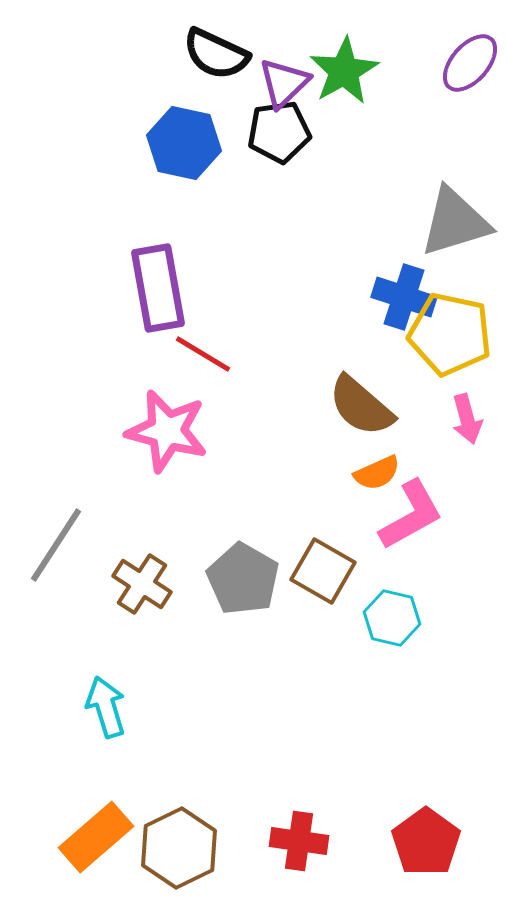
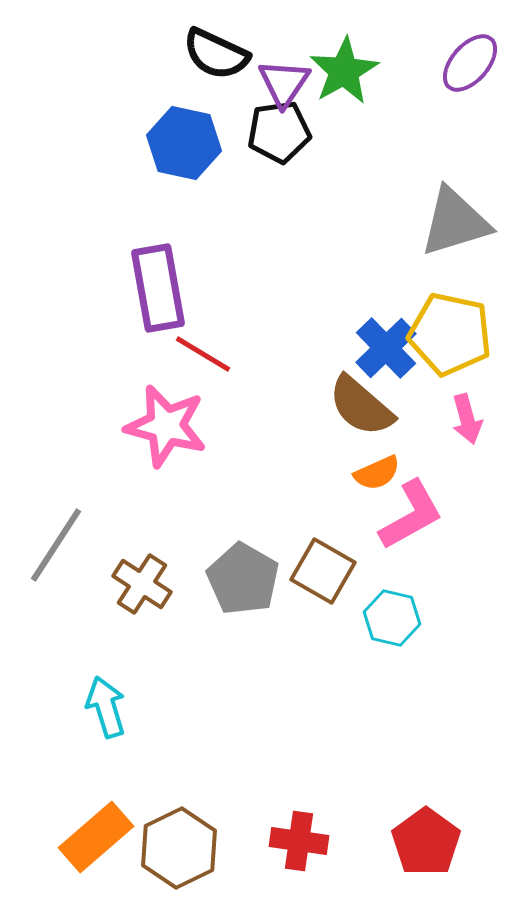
purple triangle: rotated 12 degrees counterclockwise
blue cross: moved 18 px left, 51 px down; rotated 28 degrees clockwise
pink star: moved 1 px left, 5 px up
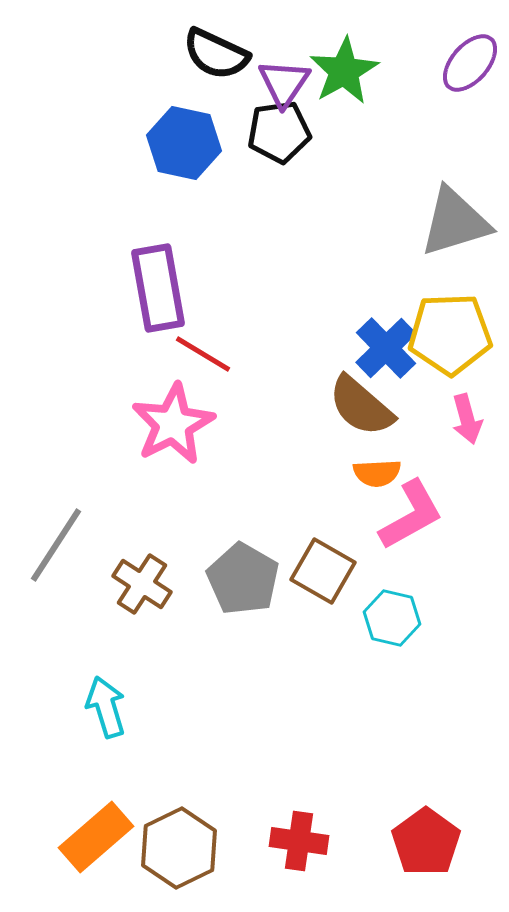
yellow pentagon: rotated 14 degrees counterclockwise
pink star: moved 7 px right, 2 px up; rotated 30 degrees clockwise
orange semicircle: rotated 21 degrees clockwise
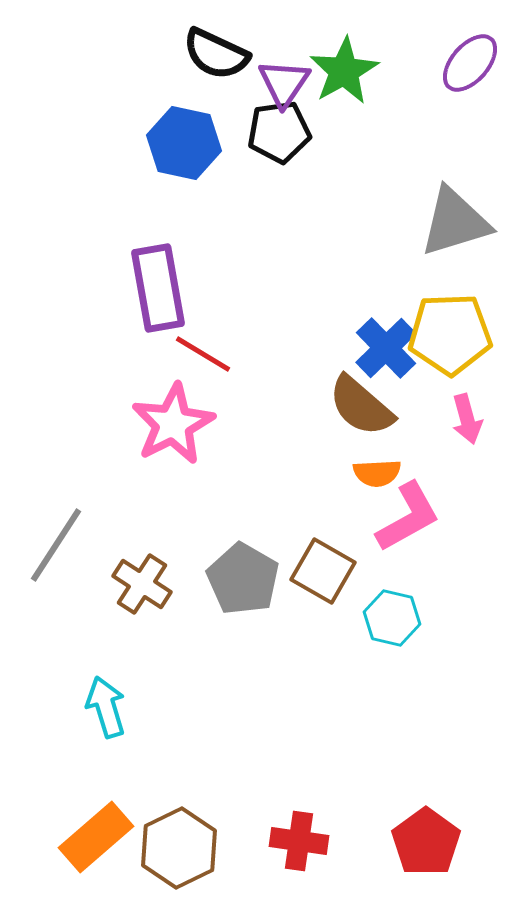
pink L-shape: moved 3 px left, 2 px down
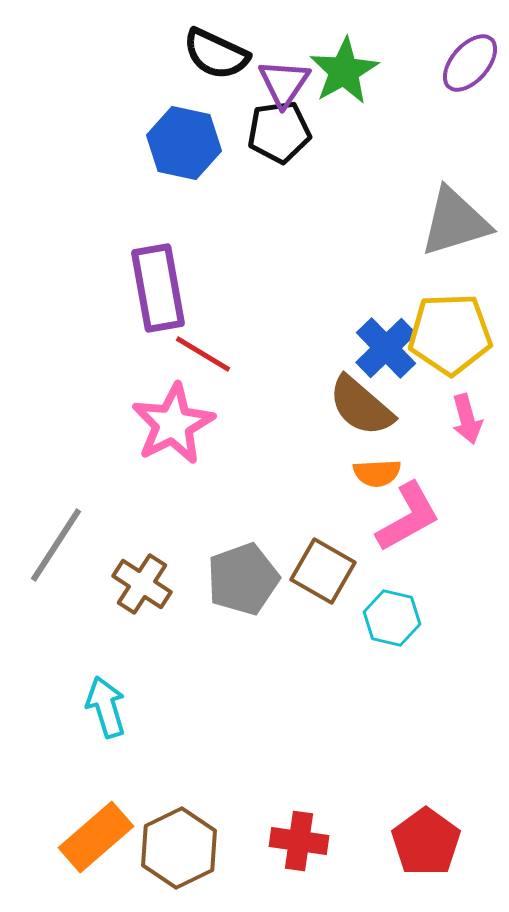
gray pentagon: rotated 22 degrees clockwise
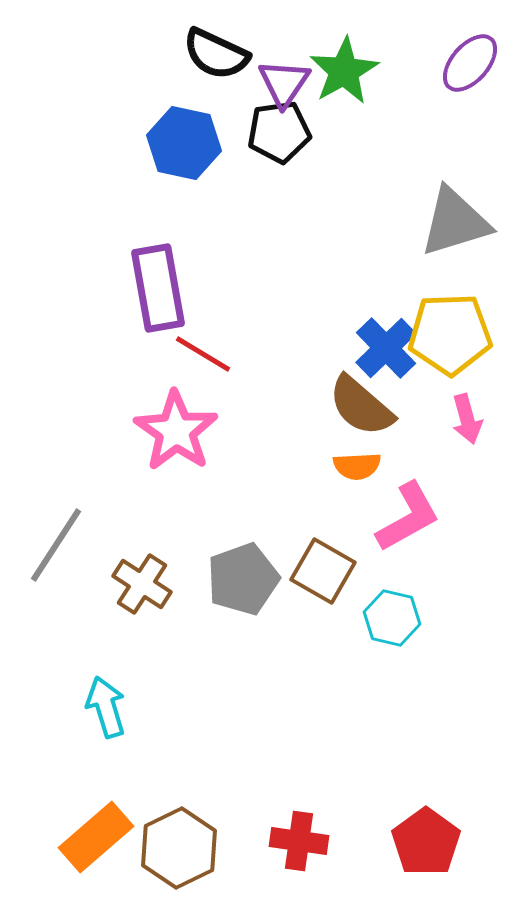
pink star: moved 3 px right, 7 px down; rotated 10 degrees counterclockwise
orange semicircle: moved 20 px left, 7 px up
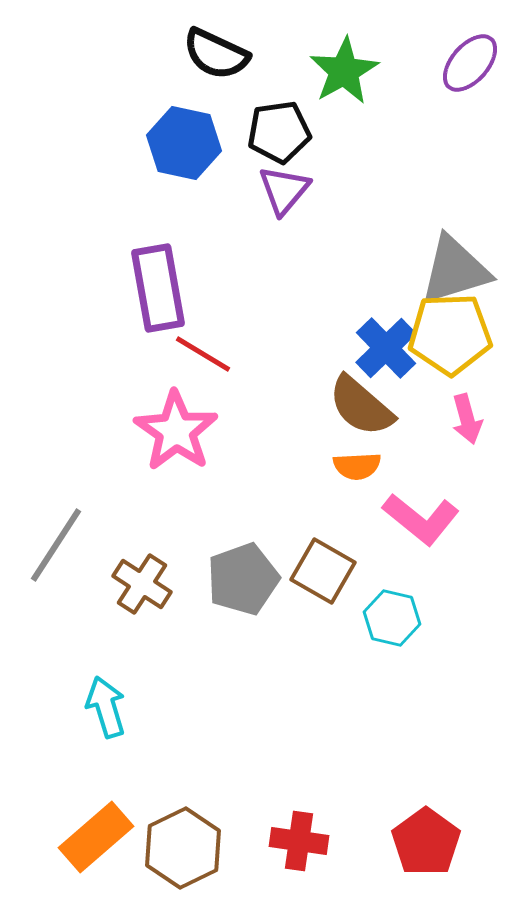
purple triangle: moved 107 px down; rotated 6 degrees clockwise
gray triangle: moved 48 px down
pink L-shape: moved 13 px right, 2 px down; rotated 68 degrees clockwise
brown hexagon: moved 4 px right
